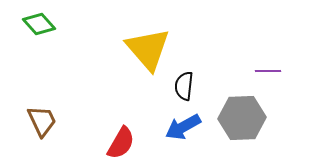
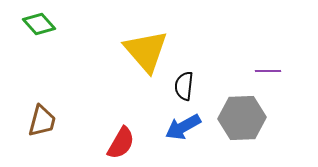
yellow triangle: moved 2 px left, 2 px down
brown trapezoid: rotated 40 degrees clockwise
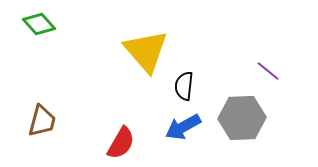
purple line: rotated 40 degrees clockwise
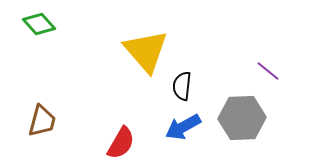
black semicircle: moved 2 px left
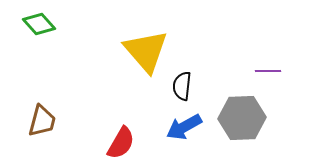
purple line: rotated 40 degrees counterclockwise
blue arrow: moved 1 px right
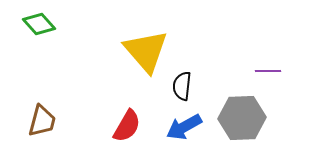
red semicircle: moved 6 px right, 17 px up
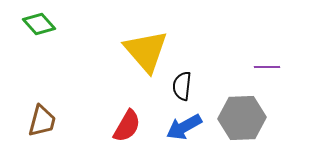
purple line: moved 1 px left, 4 px up
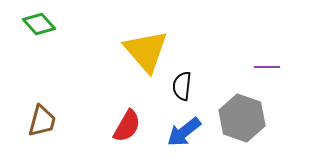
gray hexagon: rotated 21 degrees clockwise
blue arrow: moved 5 px down; rotated 9 degrees counterclockwise
